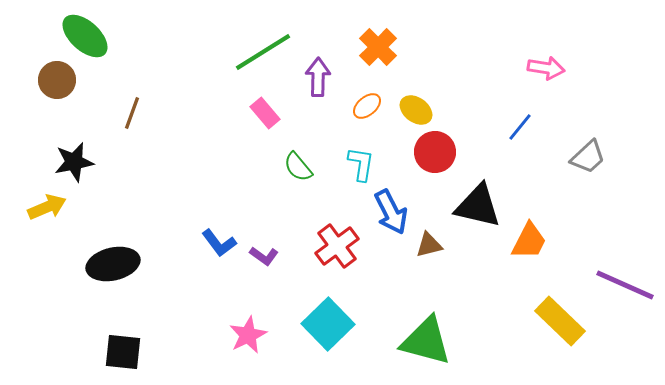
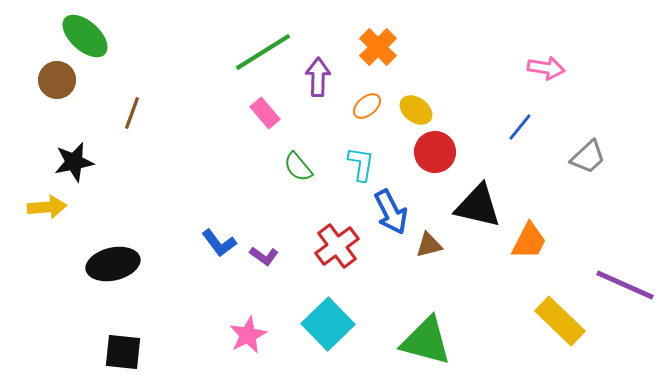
yellow arrow: rotated 18 degrees clockwise
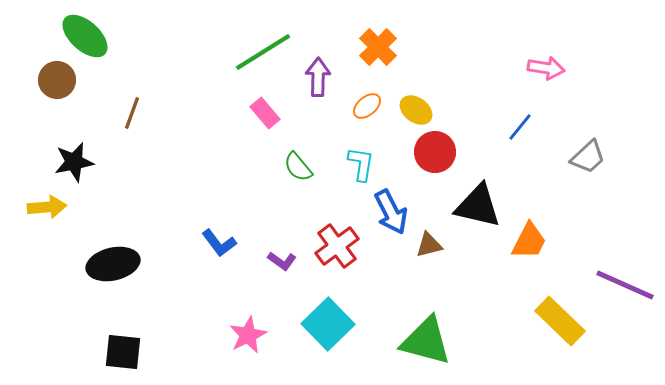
purple L-shape: moved 18 px right, 5 px down
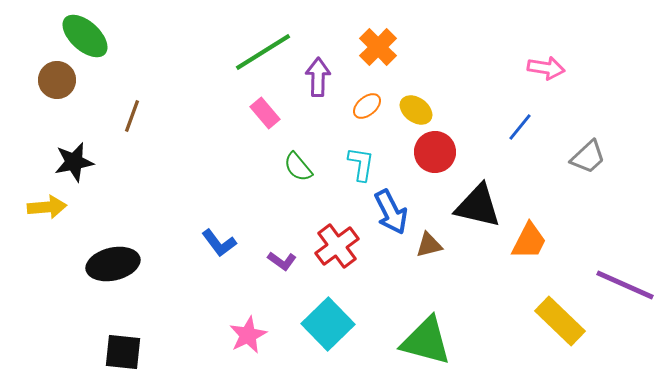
brown line: moved 3 px down
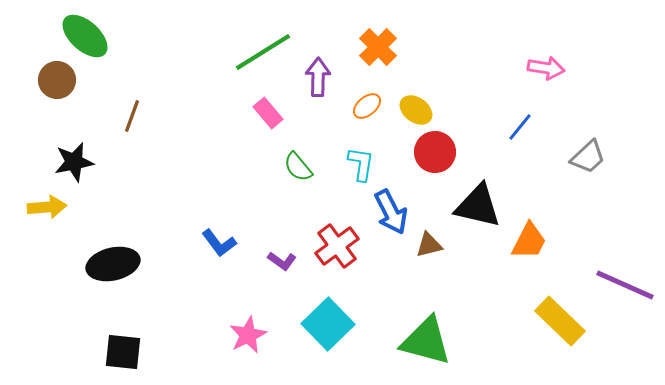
pink rectangle: moved 3 px right
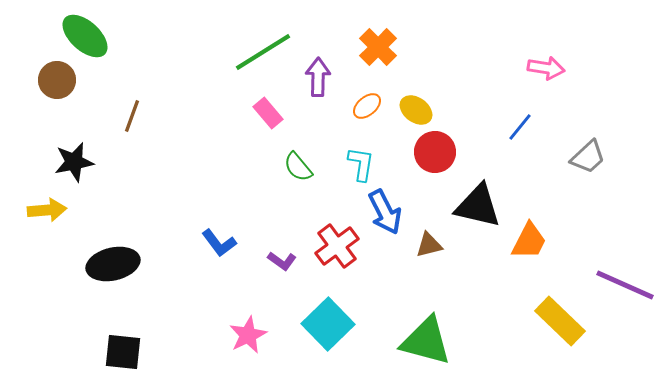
yellow arrow: moved 3 px down
blue arrow: moved 6 px left
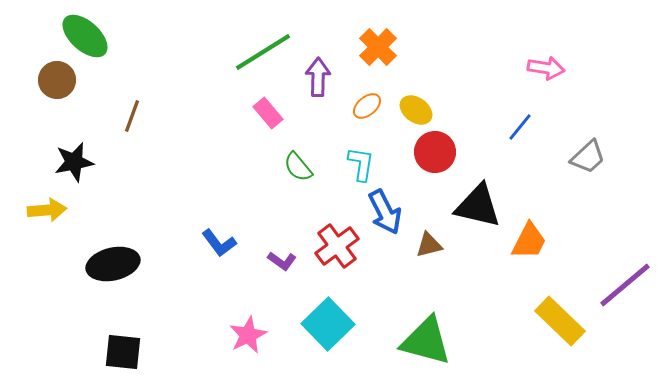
purple line: rotated 64 degrees counterclockwise
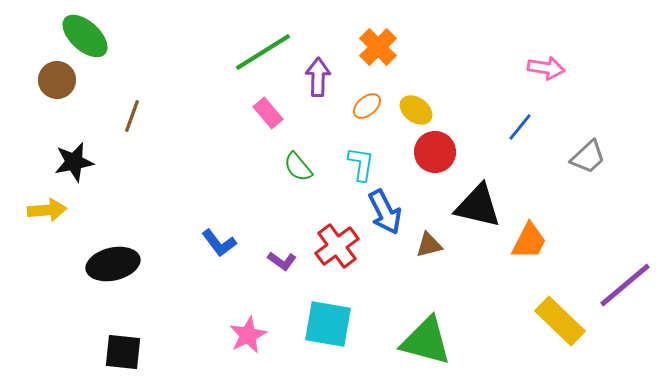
cyan square: rotated 36 degrees counterclockwise
